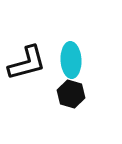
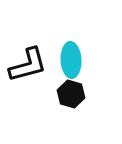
black L-shape: moved 1 px right, 2 px down
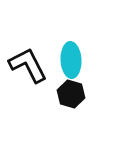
black L-shape: rotated 102 degrees counterclockwise
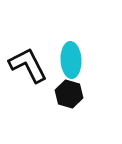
black hexagon: moved 2 px left
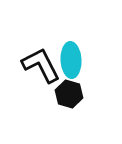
black L-shape: moved 13 px right
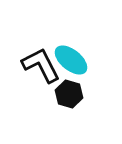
cyan ellipse: rotated 48 degrees counterclockwise
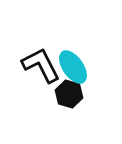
cyan ellipse: moved 2 px right, 7 px down; rotated 16 degrees clockwise
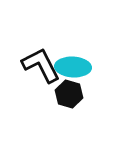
cyan ellipse: rotated 52 degrees counterclockwise
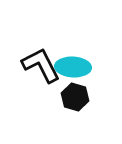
black hexagon: moved 6 px right, 3 px down
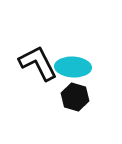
black L-shape: moved 3 px left, 2 px up
